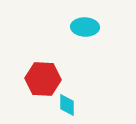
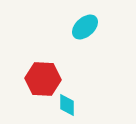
cyan ellipse: rotated 44 degrees counterclockwise
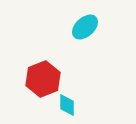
red hexagon: rotated 24 degrees counterclockwise
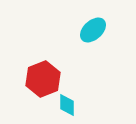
cyan ellipse: moved 8 px right, 3 px down
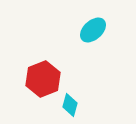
cyan diamond: moved 3 px right; rotated 15 degrees clockwise
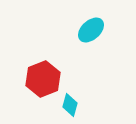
cyan ellipse: moved 2 px left
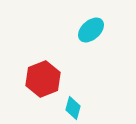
cyan diamond: moved 3 px right, 3 px down
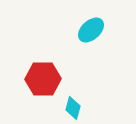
red hexagon: rotated 20 degrees clockwise
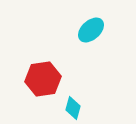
red hexagon: rotated 8 degrees counterclockwise
